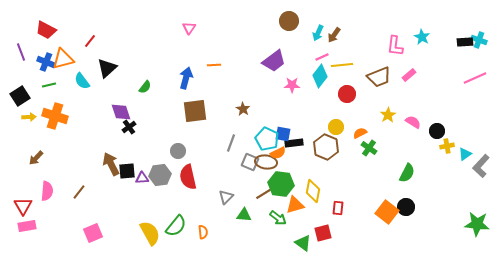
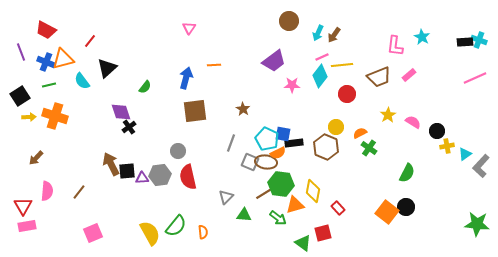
red rectangle at (338, 208): rotated 48 degrees counterclockwise
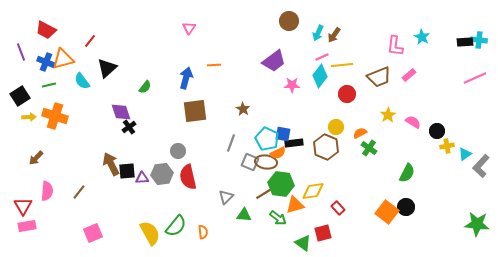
cyan cross at (479, 40): rotated 14 degrees counterclockwise
gray hexagon at (160, 175): moved 2 px right, 1 px up
yellow diamond at (313, 191): rotated 70 degrees clockwise
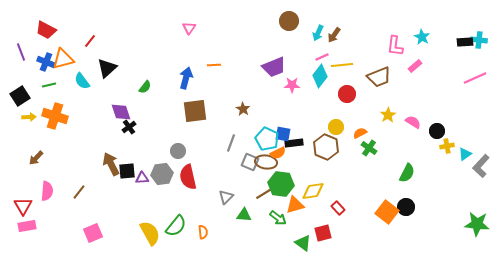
purple trapezoid at (274, 61): moved 6 px down; rotated 15 degrees clockwise
pink rectangle at (409, 75): moved 6 px right, 9 px up
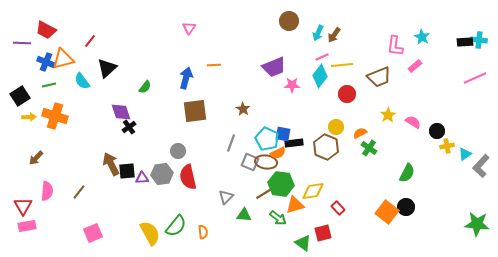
purple line at (21, 52): moved 1 px right, 9 px up; rotated 66 degrees counterclockwise
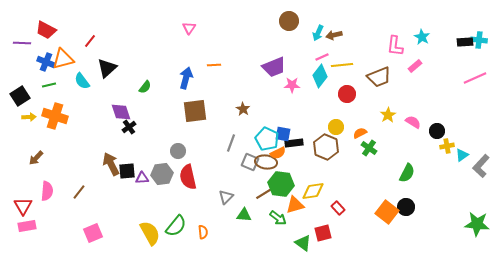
brown arrow at (334, 35): rotated 42 degrees clockwise
cyan triangle at (465, 154): moved 3 px left, 1 px down
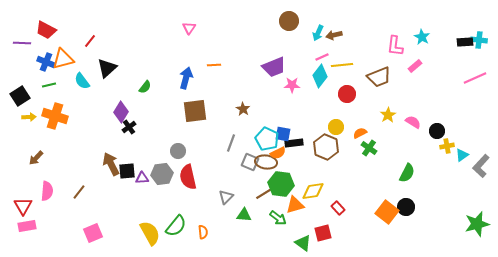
purple diamond at (121, 112): rotated 50 degrees clockwise
green star at (477, 224): rotated 20 degrees counterclockwise
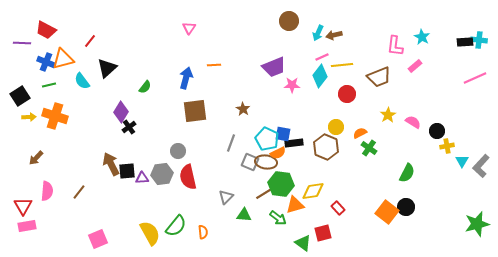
cyan triangle at (462, 155): moved 6 px down; rotated 24 degrees counterclockwise
pink square at (93, 233): moved 5 px right, 6 px down
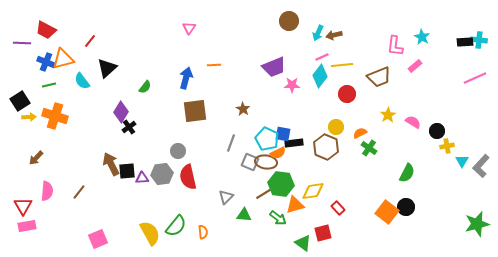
black square at (20, 96): moved 5 px down
